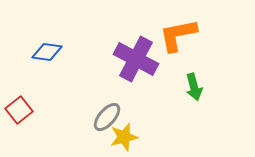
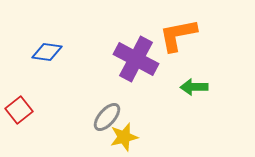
green arrow: rotated 104 degrees clockwise
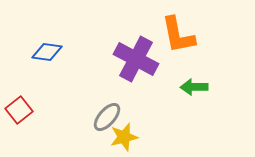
orange L-shape: rotated 90 degrees counterclockwise
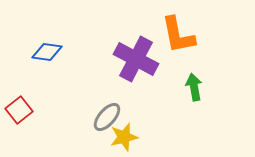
green arrow: rotated 80 degrees clockwise
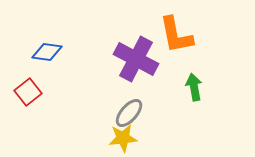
orange L-shape: moved 2 px left
red square: moved 9 px right, 18 px up
gray ellipse: moved 22 px right, 4 px up
yellow star: moved 1 px left, 1 px down; rotated 8 degrees clockwise
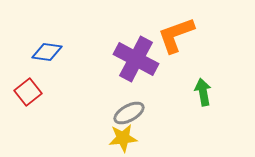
orange L-shape: rotated 81 degrees clockwise
green arrow: moved 9 px right, 5 px down
gray ellipse: rotated 20 degrees clockwise
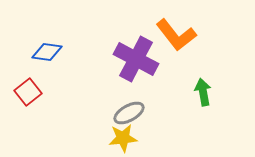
orange L-shape: rotated 108 degrees counterclockwise
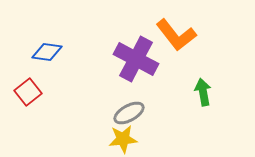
yellow star: moved 1 px down
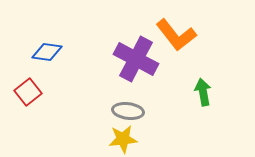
gray ellipse: moved 1 px left, 2 px up; rotated 36 degrees clockwise
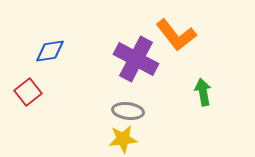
blue diamond: moved 3 px right, 1 px up; rotated 16 degrees counterclockwise
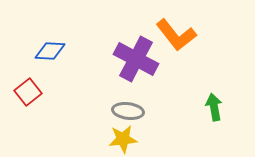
blue diamond: rotated 12 degrees clockwise
green arrow: moved 11 px right, 15 px down
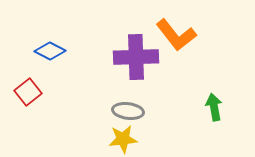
blue diamond: rotated 24 degrees clockwise
purple cross: moved 2 px up; rotated 30 degrees counterclockwise
